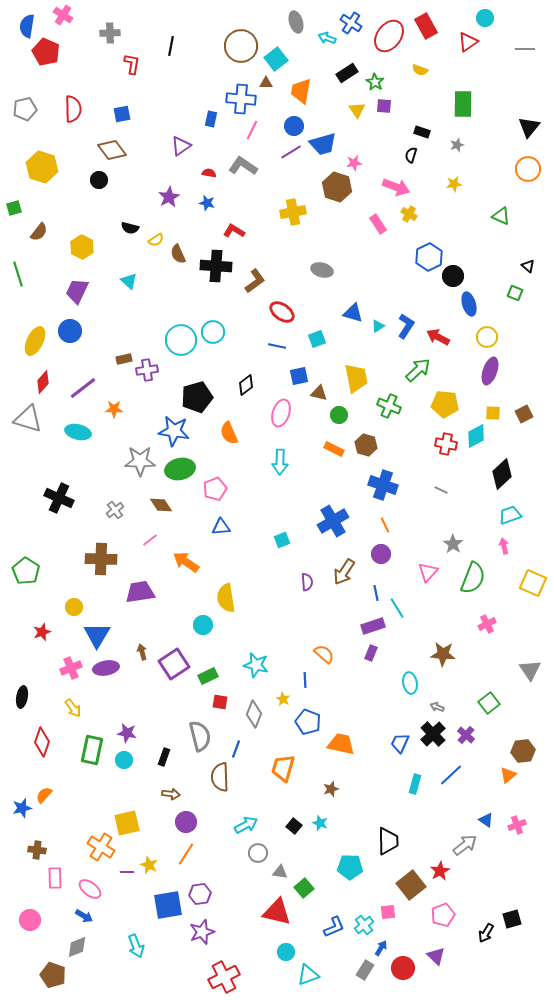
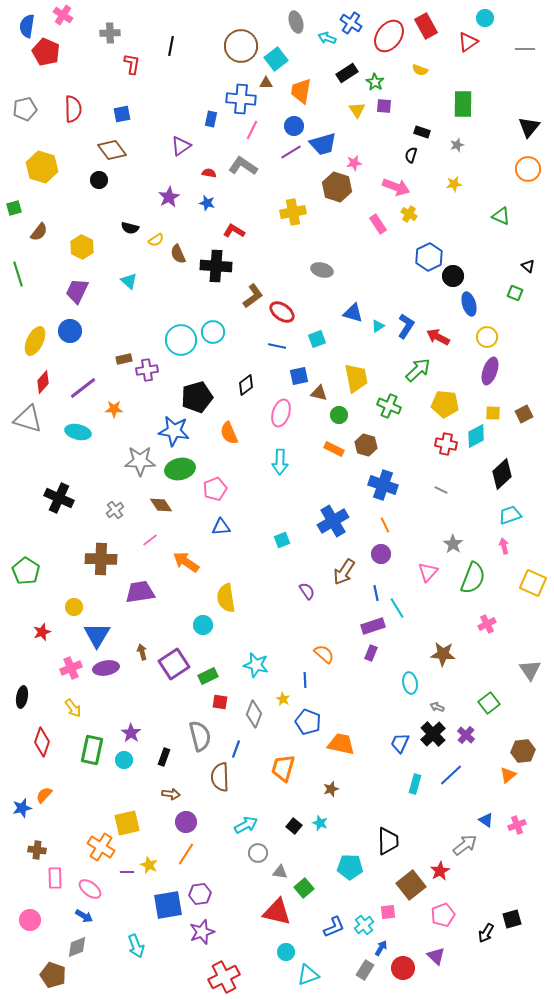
brown L-shape at (255, 281): moved 2 px left, 15 px down
purple semicircle at (307, 582): moved 9 px down; rotated 30 degrees counterclockwise
purple star at (127, 733): moved 4 px right; rotated 24 degrees clockwise
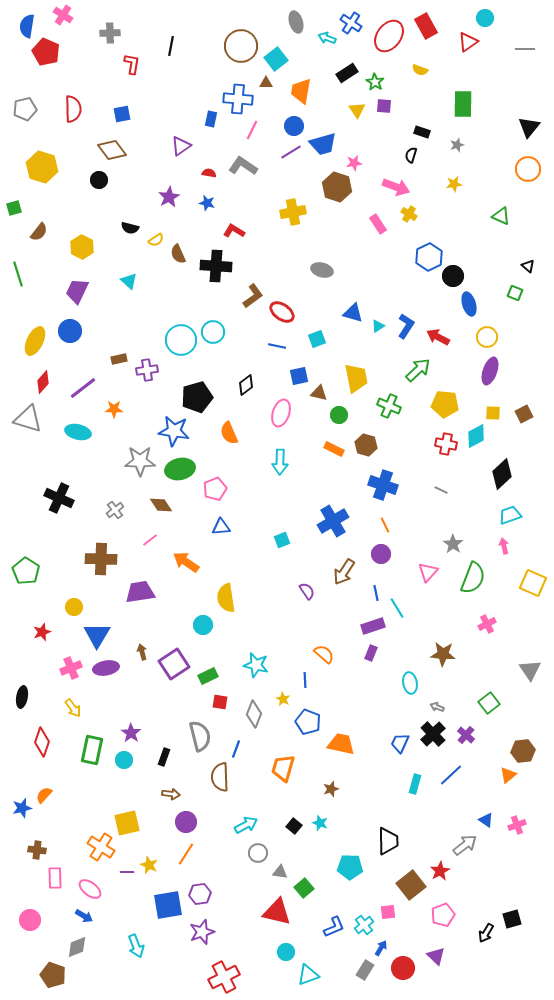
blue cross at (241, 99): moved 3 px left
brown rectangle at (124, 359): moved 5 px left
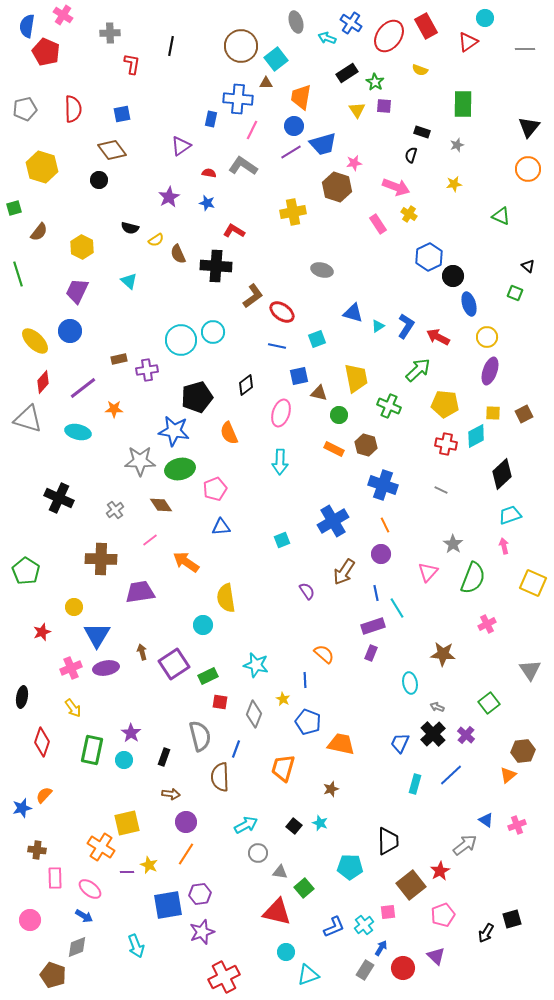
orange trapezoid at (301, 91): moved 6 px down
yellow ellipse at (35, 341): rotated 72 degrees counterclockwise
